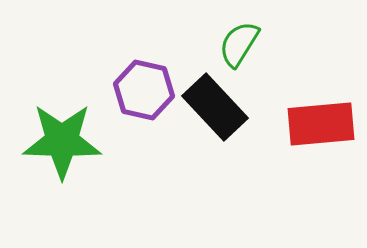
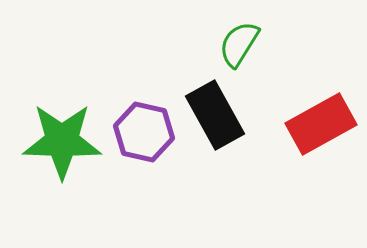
purple hexagon: moved 42 px down
black rectangle: moved 8 px down; rotated 14 degrees clockwise
red rectangle: rotated 24 degrees counterclockwise
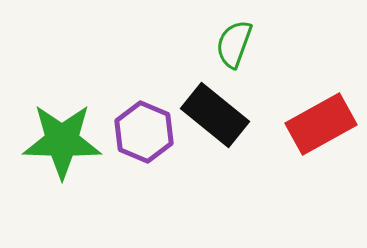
green semicircle: moved 5 px left; rotated 12 degrees counterclockwise
black rectangle: rotated 22 degrees counterclockwise
purple hexagon: rotated 10 degrees clockwise
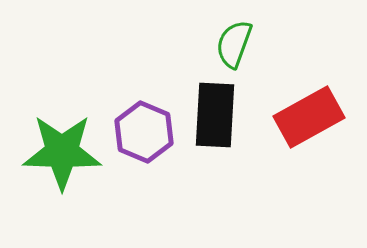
black rectangle: rotated 54 degrees clockwise
red rectangle: moved 12 px left, 7 px up
green star: moved 11 px down
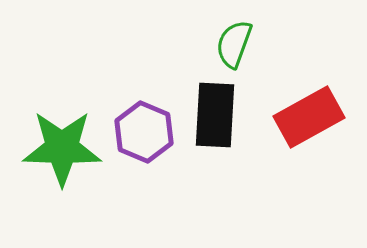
green star: moved 4 px up
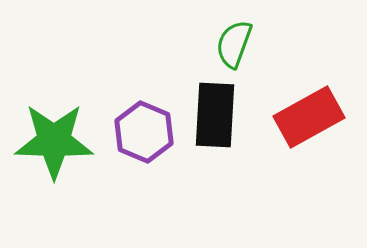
green star: moved 8 px left, 7 px up
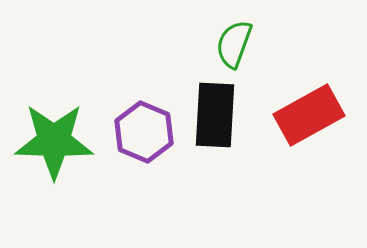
red rectangle: moved 2 px up
